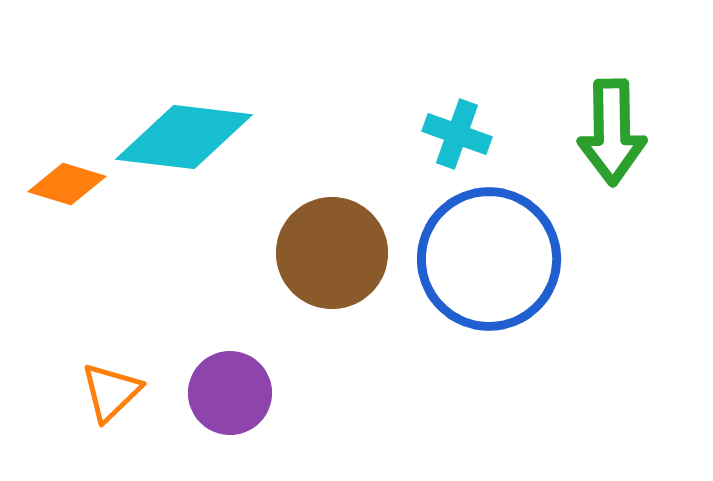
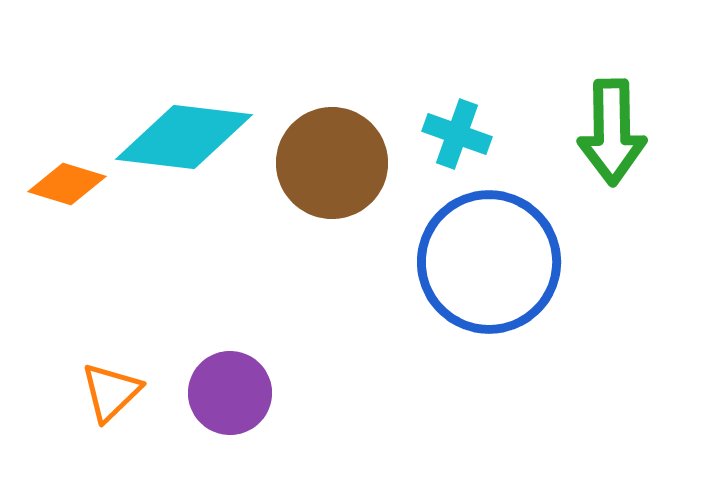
brown circle: moved 90 px up
blue circle: moved 3 px down
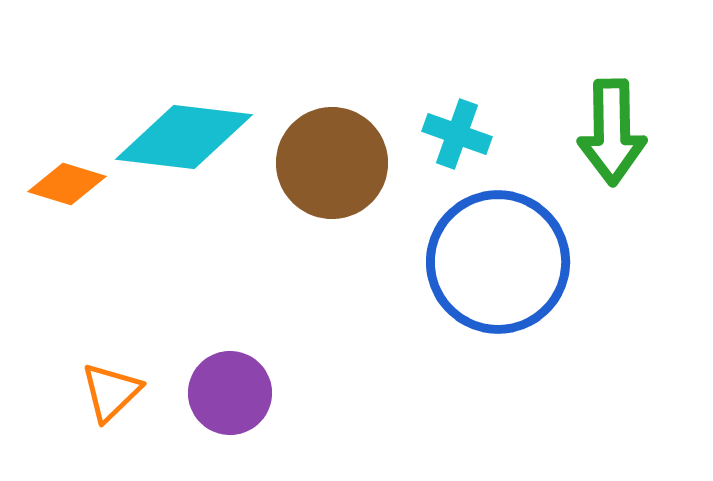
blue circle: moved 9 px right
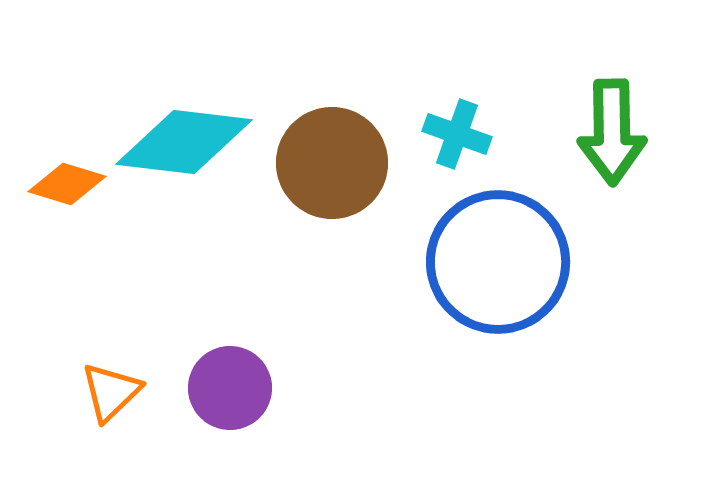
cyan diamond: moved 5 px down
purple circle: moved 5 px up
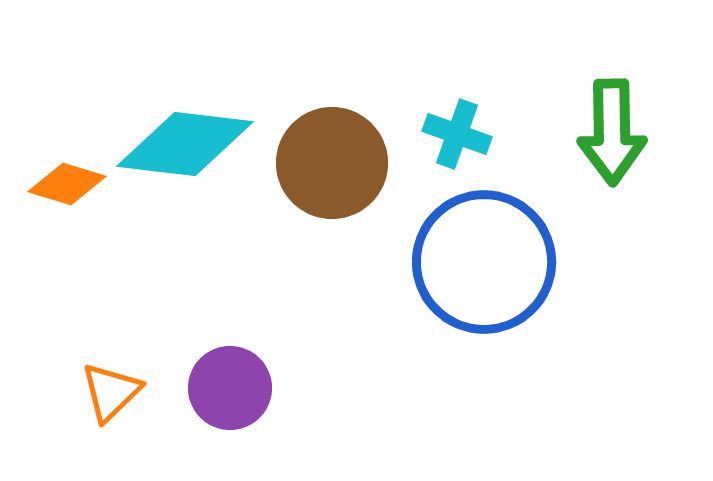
cyan diamond: moved 1 px right, 2 px down
blue circle: moved 14 px left
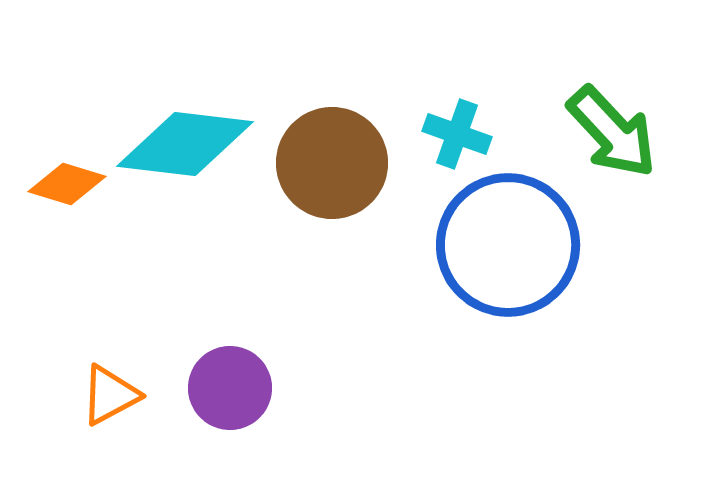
green arrow: rotated 42 degrees counterclockwise
blue circle: moved 24 px right, 17 px up
orange triangle: moved 1 px left, 3 px down; rotated 16 degrees clockwise
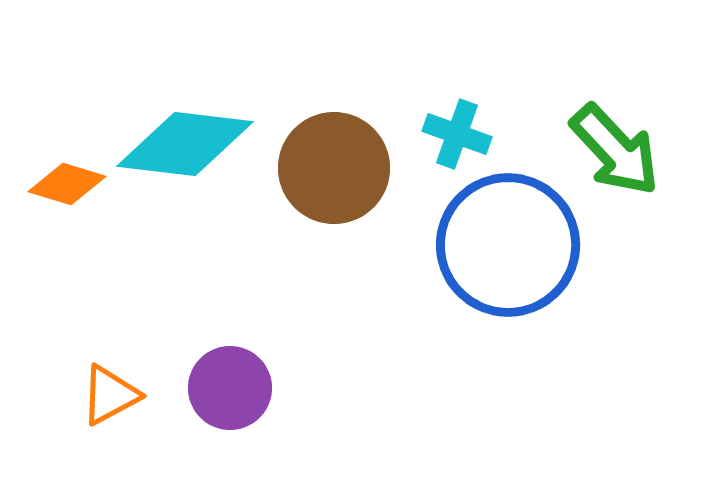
green arrow: moved 3 px right, 18 px down
brown circle: moved 2 px right, 5 px down
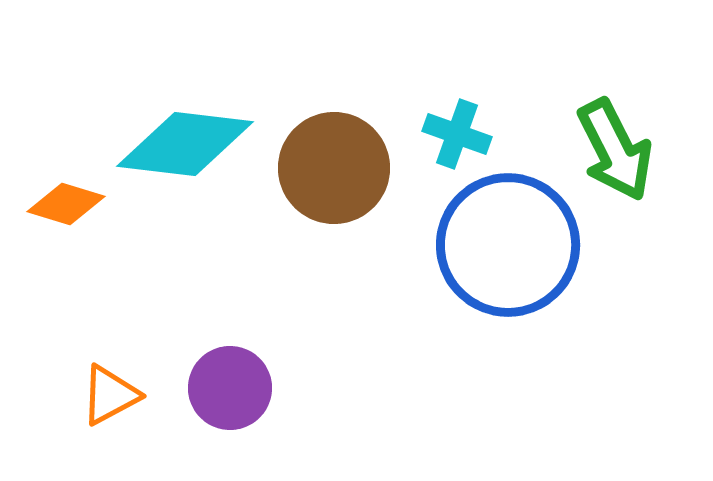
green arrow: rotated 16 degrees clockwise
orange diamond: moved 1 px left, 20 px down
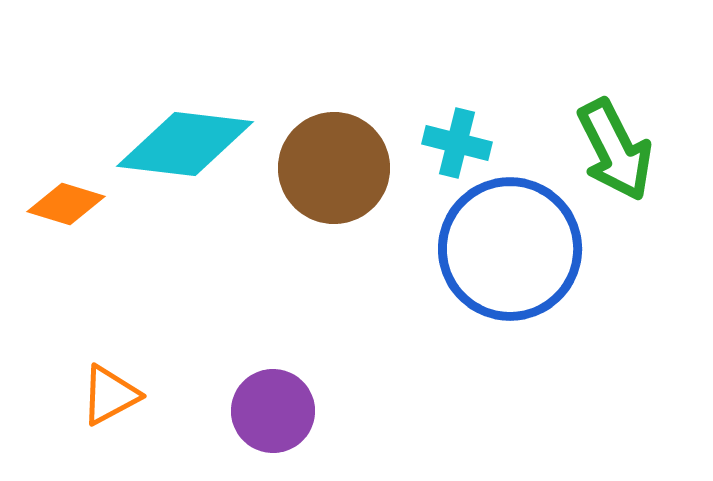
cyan cross: moved 9 px down; rotated 6 degrees counterclockwise
blue circle: moved 2 px right, 4 px down
purple circle: moved 43 px right, 23 px down
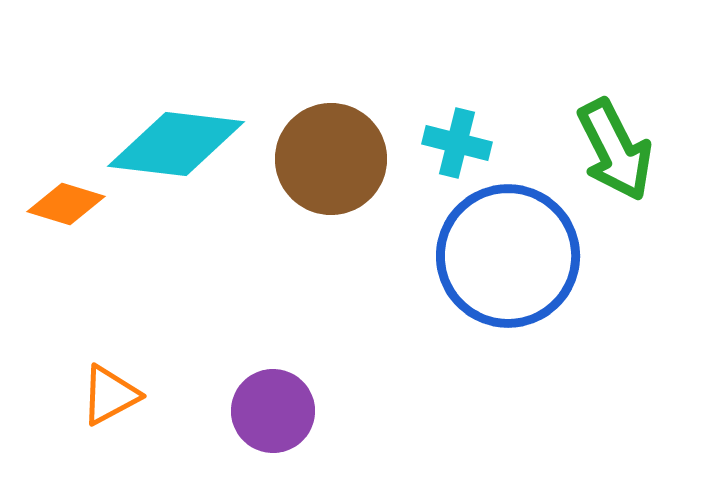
cyan diamond: moved 9 px left
brown circle: moved 3 px left, 9 px up
blue circle: moved 2 px left, 7 px down
